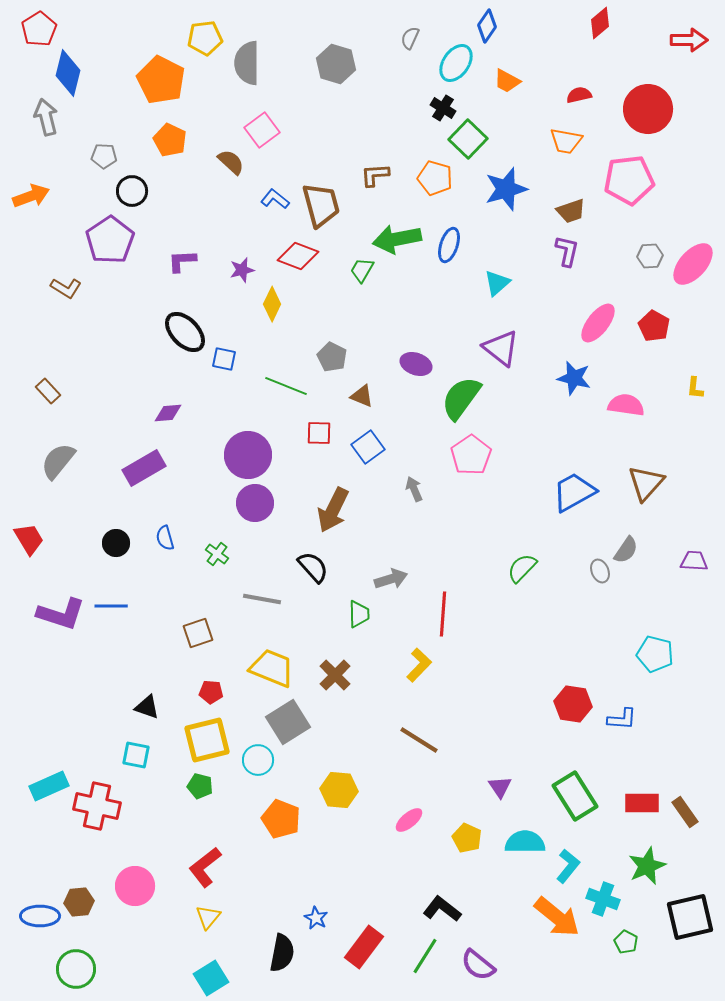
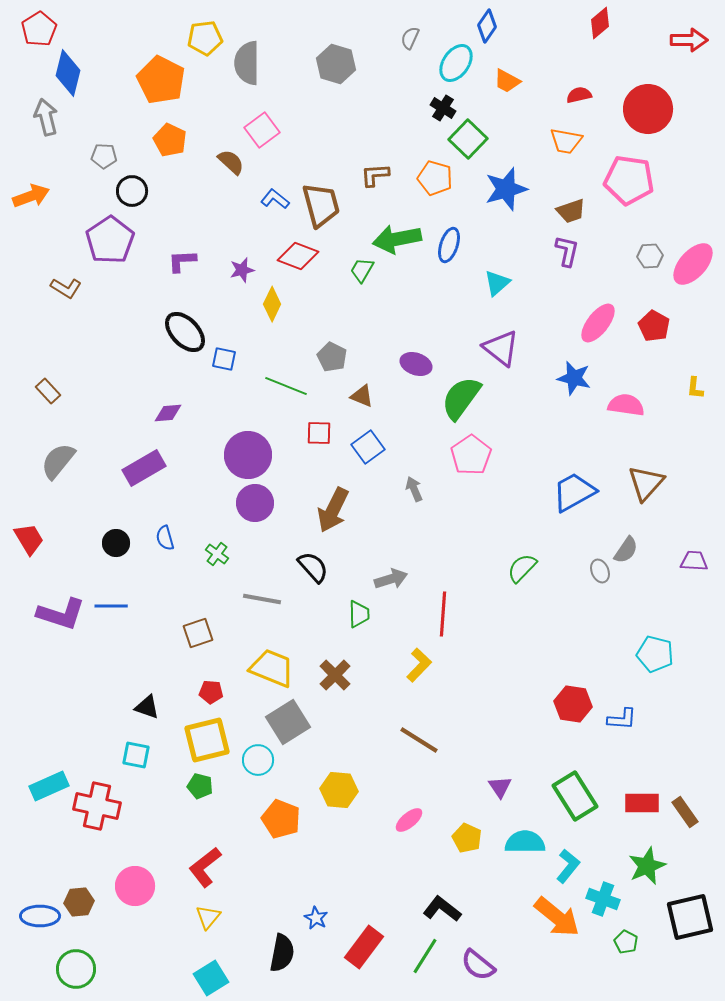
pink pentagon at (629, 180): rotated 15 degrees clockwise
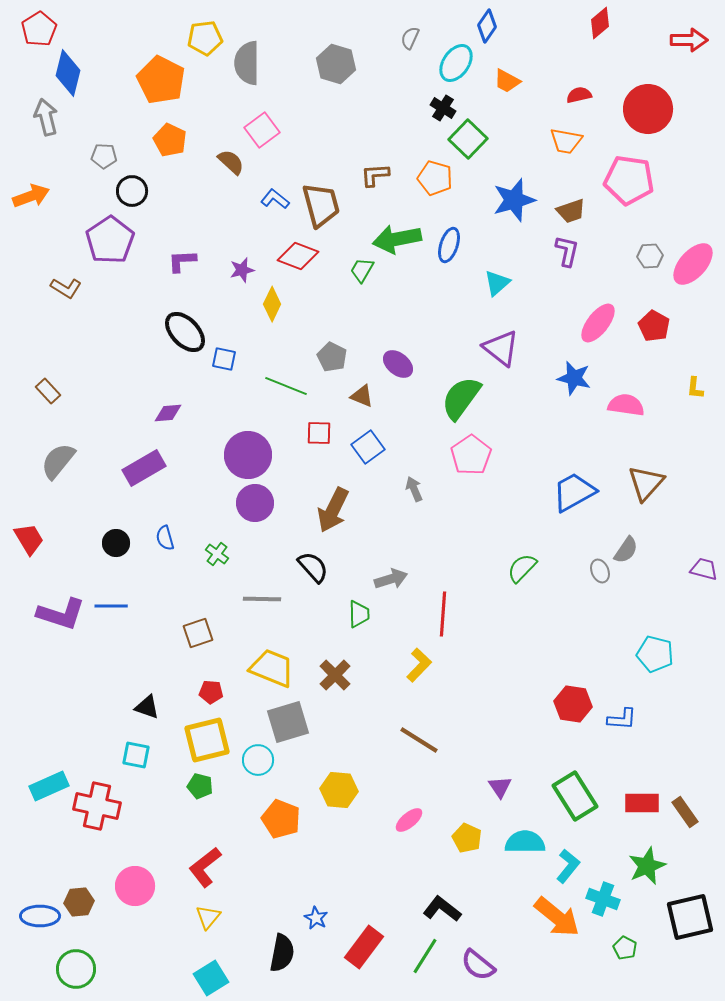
blue star at (506, 189): moved 8 px right, 11 px down
purple ellipse at (416, 364): moved 18 px left; rotated 20 degrees clockwise
purple trapezoid at (694, 561): moved 10 px right, 8 px down; rotated 12 degrees clockwise
gray line at (262, 599): rotated 9 degrees counterclockwise
gray square at (288, 722): rotated 15 degrees clockwise
green pentagon at (626, 942): moved 1 px left, 6 px down
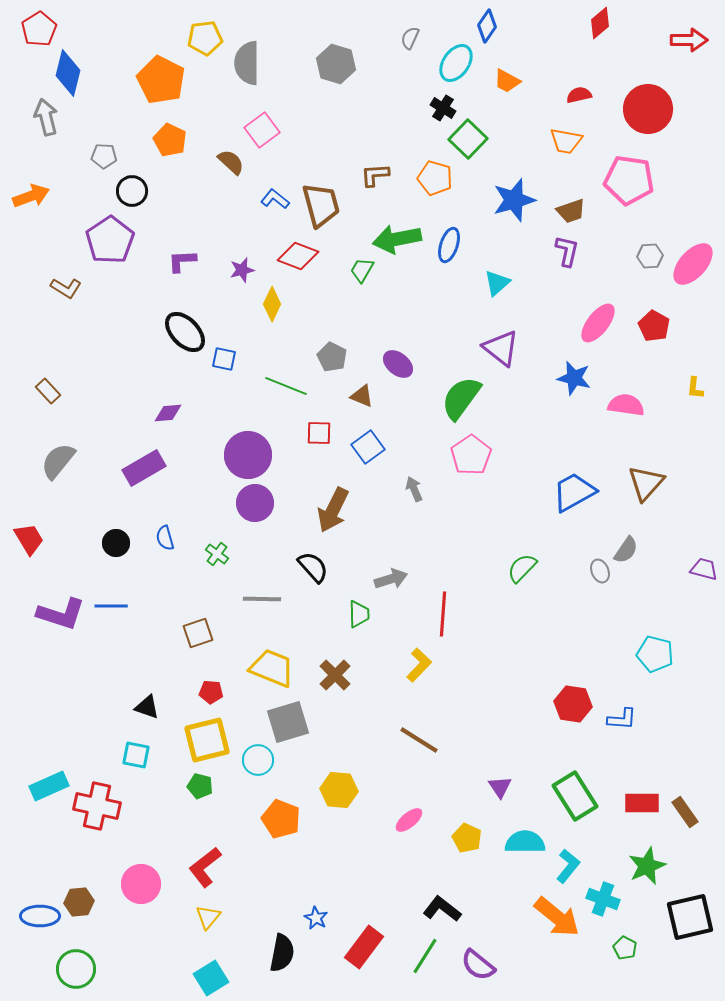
pink circle at (135, 886): moved 6 px right, 2 px up
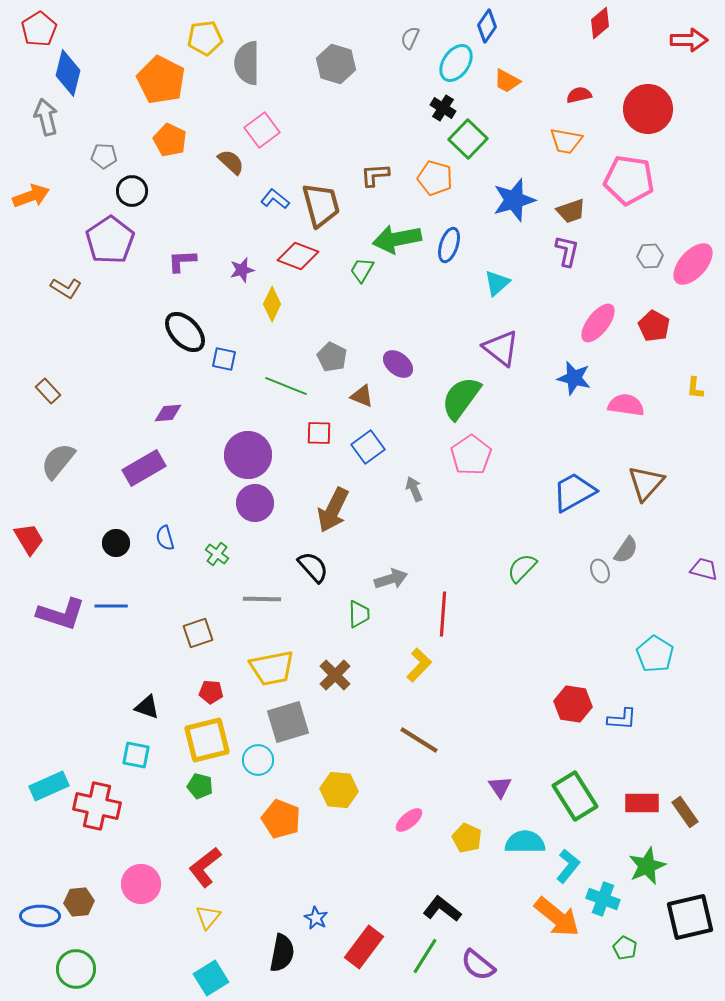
cyan pentagon at (655, 654): rotated 18 degrees clockwise
yellow trapezoid at (272, 668): rotated 147 degrees clockwise
